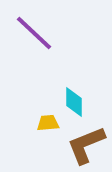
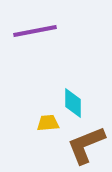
purple line: moved 1 px right, 2 px up; rotated 54 degrees counterclockwise
cyan diamond: moved 1 px left, 1 px down
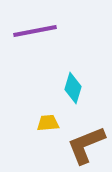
cyan diamond: moved 15 px up; rotated 16 degrees clockwise
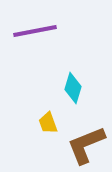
yellow trapezoid: rotated 105 degrees counterclockwise
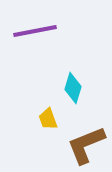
yellow trapezoid: moved 4 px up
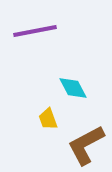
cyan diamond: rotated 44 degrees counterclockwise
brown L-shape: rotated 6 degrees counterclockwise
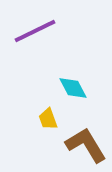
purple line: rotated 15 degrees counterclockwise
brown L-shape: rotated 87 degrees clockwise
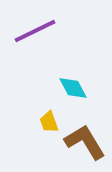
yellow trapezoid: moved 1 px right, 3 px down
brown L-shape: moved 1 px left, 3 px up
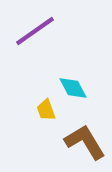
purple line: rotated 9 degrees counterclockwise
yellow trapezoid: moved 3 px left, 12 px up
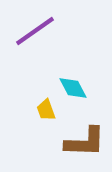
brown L-shape: rotated 123 degrees clockwise
